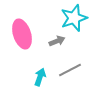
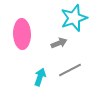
pink ellipse: rotated 16 degrees clockwise
gray arrow: moved 2 px right, 2 px down
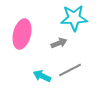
cyan star: rotated 16 degrees clockwise
pink ellipse: rotated 16 degrees clockwise
cyan arrow: moved 2 px right, 1 px up; rotated 84 degrees counterclockwise
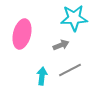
gray arrow: moved 2 px right, 2 px down
cyan arrow: rotated 72 degrees clockwise
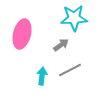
gray arrow: rotated 14 degrees counterclockwise
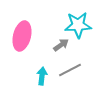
cyan star: moved 4 px right, 7 px down
pink ellipse: moved 2 px down
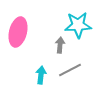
pink ellipse: moved 4 px left, 4 px up
gray arrow: moved 1 px left; rotated 49 degrees counterclockwise
cyan arrow: moved 1 px left, 1 px up
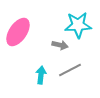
pink ellipse: rotated 20 degrees clockwise
gray arrow: rotated 98 degrees clockwise
